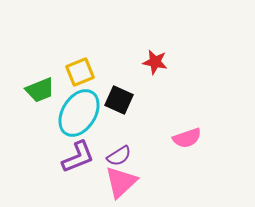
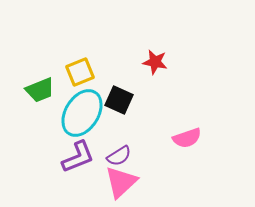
cyan ellipse: moved 3 px right
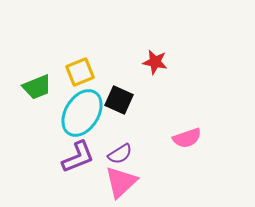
green trapezoid: moved 3 px left, 3 px up
purple semicircle: moved 1 px right, 2 px up
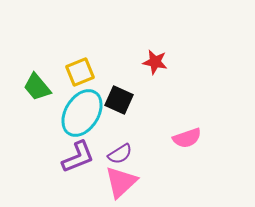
green trapezoid: rotated 72 degrees clockwise
